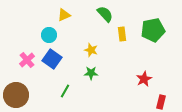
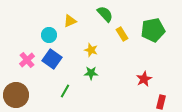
yellow triangle: moved 6 px right, 6 px down
yellow rectangle: rotated 24 degrees counterclockwise
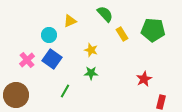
green pentagon: rotated 15 degrees clockwise
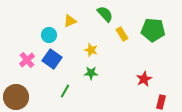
brown circle: moved 2 px down
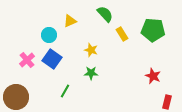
red star: moved 9 px right, 3 px up; rotated 21 degrees counterclockwise
red rectangle: moved 6 px right
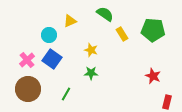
green semicircle: rotated 12 degrees counterclockwise
green line: moved 1 px right, 3 px down
brown circle: moved 12 px right, 8 px up
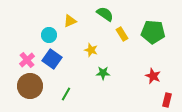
green pentagon: moved 2 px down
green star: moved 12 px right
brown circle: moved 2 px right, 3 px up
red rectangle: moved 2 px up
